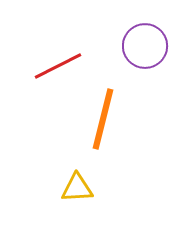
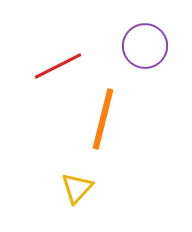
yellow triangle: rotated 44 degrees counterclockwise
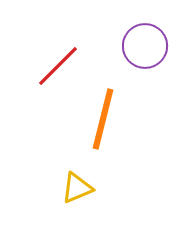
red line: rotated 18 degrees counterclockwise
yellow triangle: rotated 24 degrees clockwise
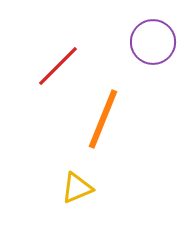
purple circle: moved 8 px right, 4 px up
orange line: rotated 8 degrees clockwise
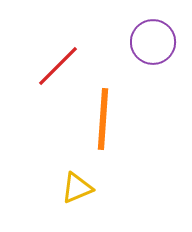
orange line: rotated 18 degrees counterclockwise
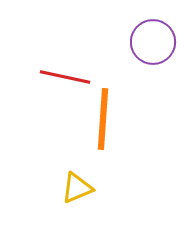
red line: moved 7 px right, 11 px down; rotated 57 degrees clockwise
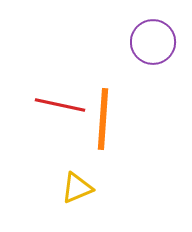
red line: moved 5 px left, 28 px down
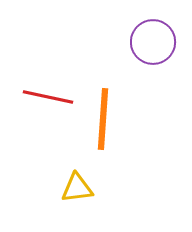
red line: moved 12 px left, 8 px up
yellow triangle: rotated 16 degrees clockwise
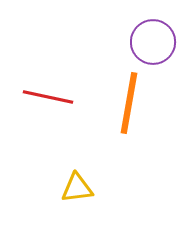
orange line: moved 26 px right, 16 px up; rotated 6 degrees clockwise
